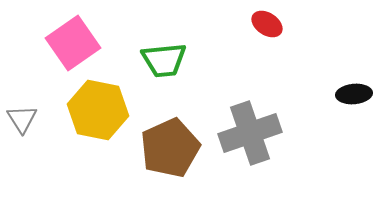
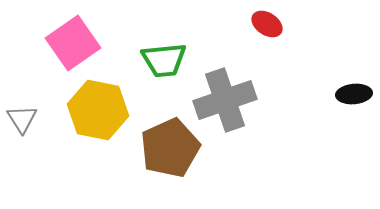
gray cross: moved 25 px left, 33 px up
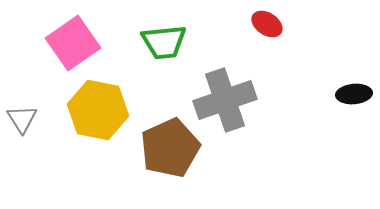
green trapezoid: moved 18 px up
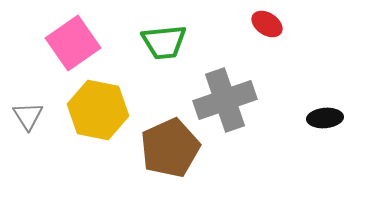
black ellipse: moved 29 px left, 24 px down
gray triangle: moved 6 px right, 3 px up
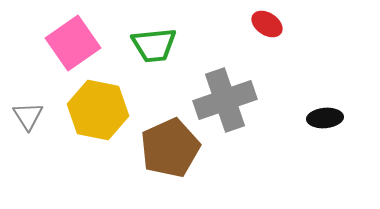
green trapezoid: moved 10 px left, 3 px down
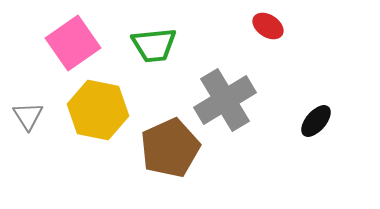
red ellipse: moved 1 px right, 2 px down
gray cross: rotated 12 degrees counterclockwise
black ellipse: moved 9 px left, 3 px down; rotated 44 degrees counterclockwise
